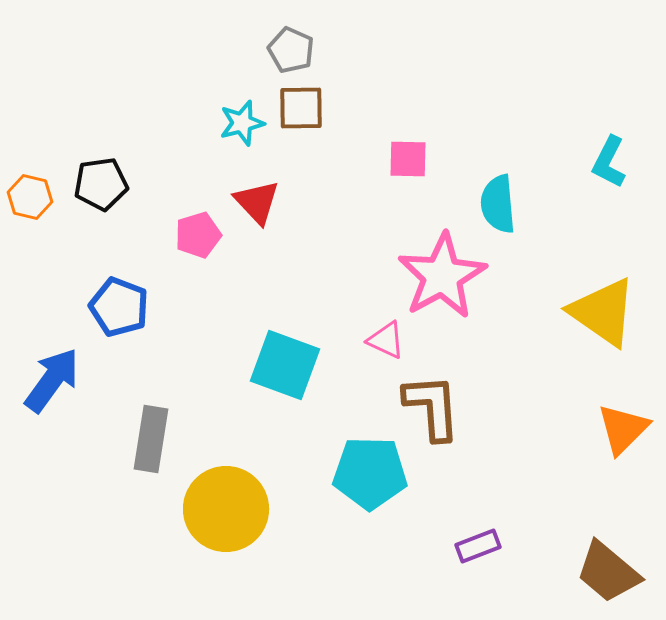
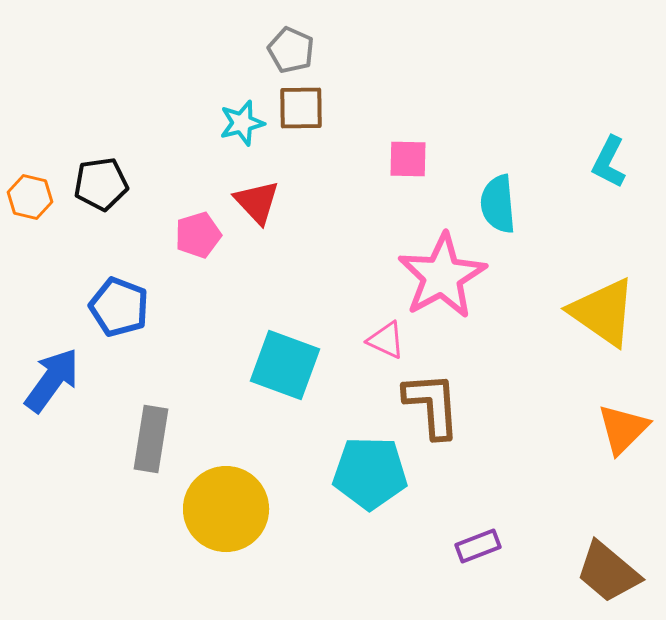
brown L-shape: moved 2 px up
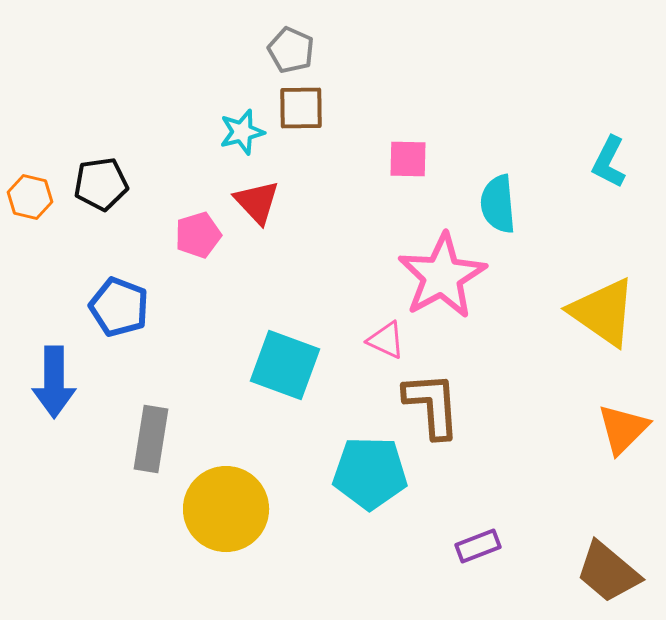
cyan star: moved 9 px down
blue arrow: moved 2 px right, 2 px down; rotated 144 degrees clockwise
